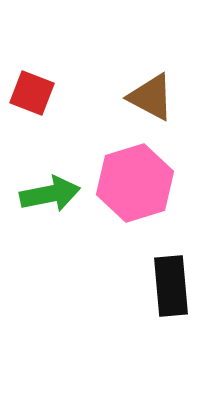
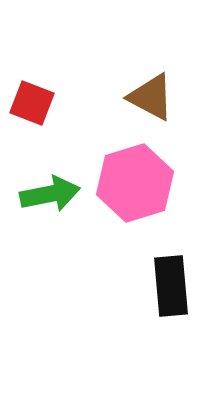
red square: moved 10 px down
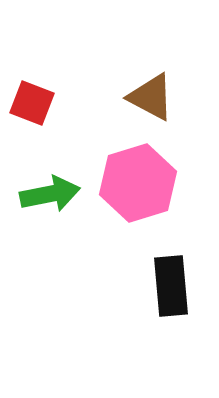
pink hexagon: moved 3 px right
